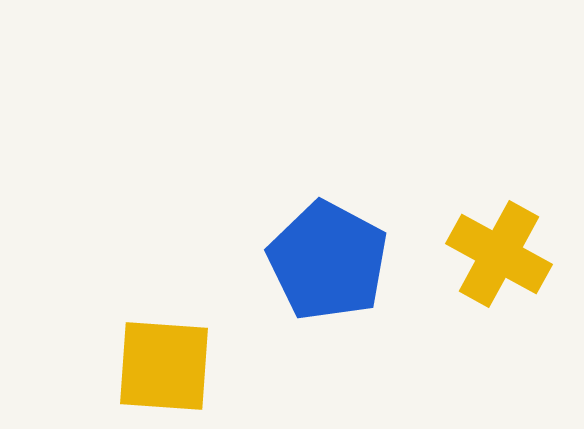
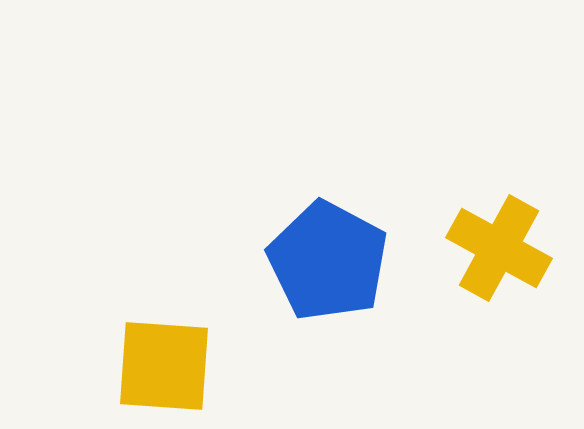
yellow cross: moved 6 px up
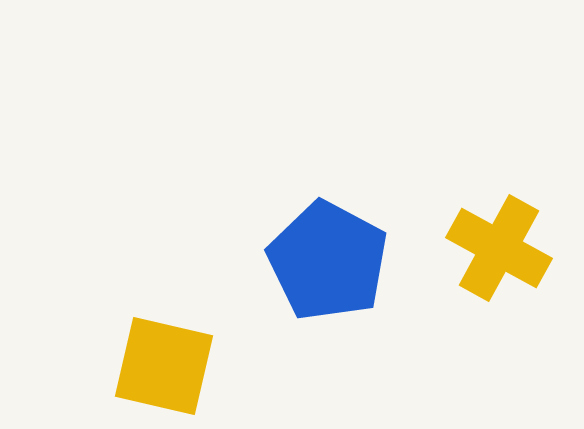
yellow square: rotated 9 degrees clockwise
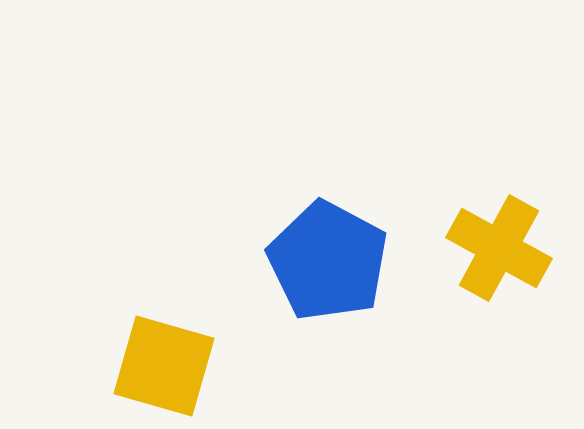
yellow square: rotated 3 degrees clockwise
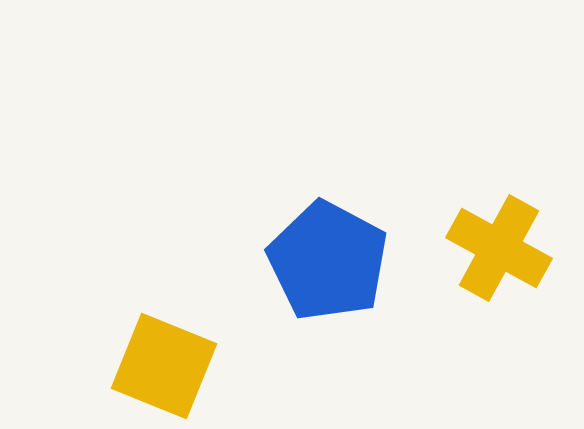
yellow square: rotated 6 degrees clockwise
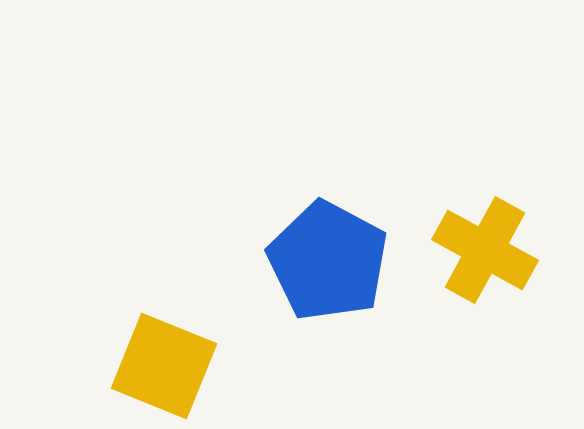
yellow cross: moved 14 px left, 2 px down
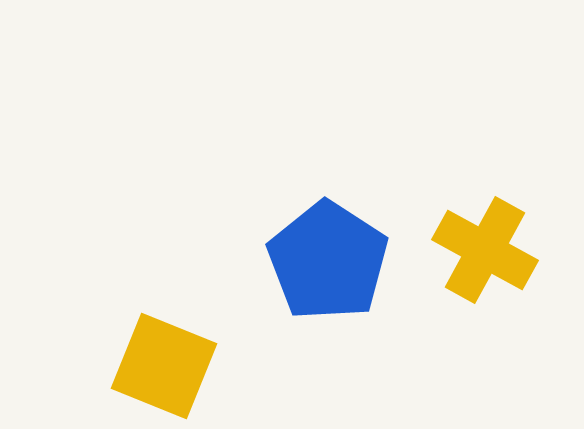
blue pentagon: rotated 5 degrees clockwise
